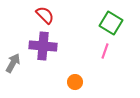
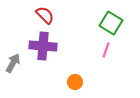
pink line: moved 1 px right, 1 px up
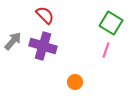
purple cross: rotated 12 degrees clockwise
gray arrow: moved 22 px up; rotated 12 degrees clockwise
